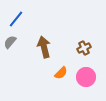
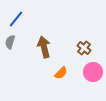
gray semicircle: rotated 24 degrees counterclockwise
brown cross: rotated 24 degrees counterclockwise
pink circle: moved 7 px right, 5 px up
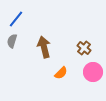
gray semicircle: moved 2 px right, 1 px up
